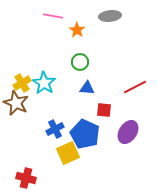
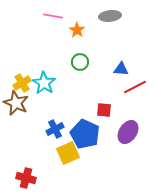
blue triangle: moved 34 px right, 19 px up
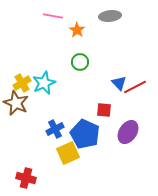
blue triangle: moved 2 px left, 14 px down; rotated 42 degrees clockwise
cyan star: rotated 15 degrees clockwise
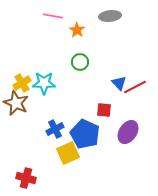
cyan star: rotated 25 degrees clockwise
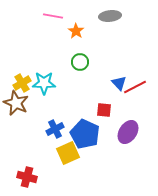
orange star: moved 1 px left, 1 px down
red cross: moved 1 px right, 1 px up
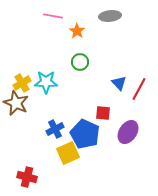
orange star: moved 1 px right
cyan star: moved 2 px right, 1 px up
red line: moved 4 px right, 2 px down; rotated 35 degrees counterclockwise
red square: moved 1 px left, 3 px down
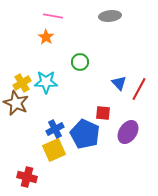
orange star: moved 31 px left, 6 px down
yellow square: moved 14 px left, 3 px up
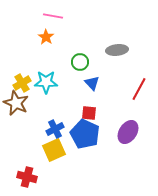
gray ellipse: moved 7 px right, 34 px down
blue triangle: moved 27 px left
red square: moved 14 px left
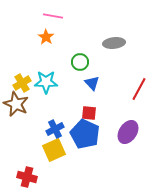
gray ellipse: moved 3 px left, 7 px up
brown star: moved 1 px down
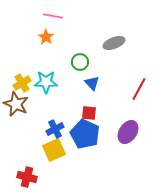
gray ellipse: rotated 15 degrees counterclockwise
